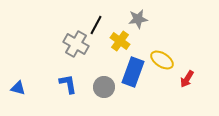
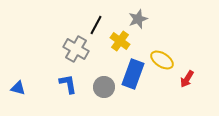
gray star: rotated 12 degrees counterclockwise
gray cross: moved 5 px down
blue rectangle: moved 2 px down
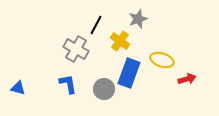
yellow ellipse: rotated 15 degrees counterclockwise
blue rectangle: moved 4 px left, 1 px up
red arrow: rotated 138 degrees counterclockwise
gray circle: moved 2 px down
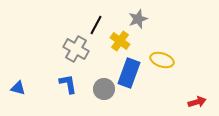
red arrow: moved 10 px right, 23 px down
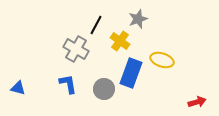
blue rectangle: moved 2 px right
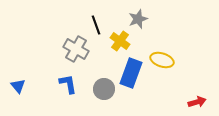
black line: rotated 48 degrees counterclockwise
blue triangle: moved 2 px up; rotated 35 degrees clockwise
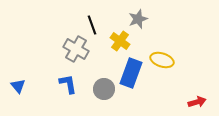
black line: moved 4 px left
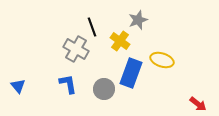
gray star: moved 1 px down
black line: moved 2 px down
red arrow: moved 1 px right, 2 px down; rotated 54 degrees clockwise
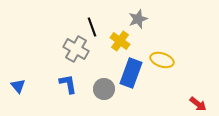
gray star: moved 1 px up
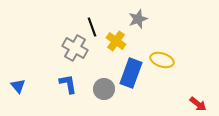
yellow cross: moved 4 px left
gray cross: moved 1 px left, 1 px up
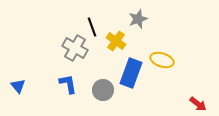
gray circle: moved 1 px left, 1 px down
